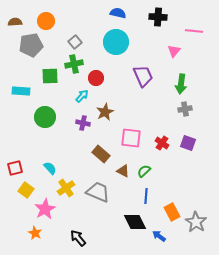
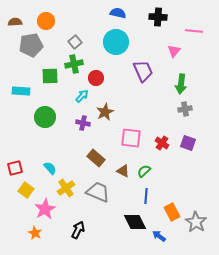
purple trapezoid: moved 5 px up
brown rectangle: moved 5 px left, 4 px down
black arrow: moved 8 px up; rotated 66 degrees clockwise
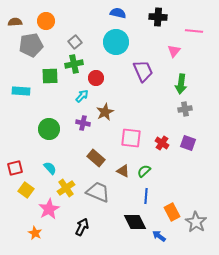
green circle: moved 4 px right, 12 px down
pink star: moved 4 px right
black arrow: moved 4 px right, 3 px up
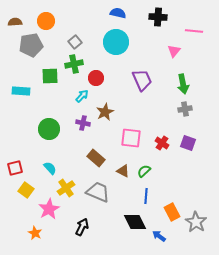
purple trapezoid: moved 1 px left, 9 px down
green arrow: moved 2 px right; rotated 18 degrees counterclockwise
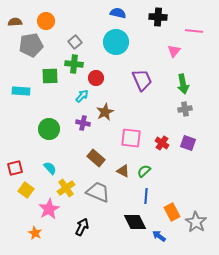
green cross: rotated 18 degrees clockwise
